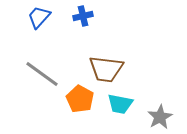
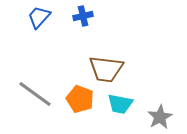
gray line: moved 7 px left, 20 px down
orange pentagon: rotated 8 degrees counterclockwise
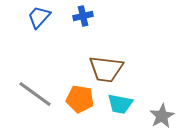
orange pentagon: rotated 12 degrees counterclockwise
gray star: moved 2 px right, 1 px up
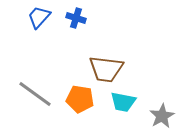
blue cross: moved 7 px left, 2 px down; rotated 30 degrees clockwise
cyan trapezoid: moved 3 px right, 2 px up
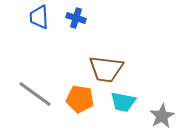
blue trapezoid: rotated 45 degrees counterclockwise
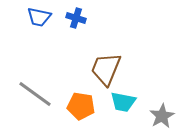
blue trapezoid: rotated 75 degrees counterclockwise
brown trapezoid: rotated 105 degrees clockwise
orange pentagon: moved 1 px right, 7 px down
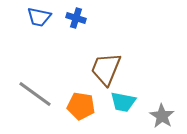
gray star: rotated 10 degrees counterclockwise
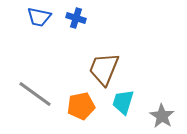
brown trapezoid: moved 2 px left
cyan trapezoid: rotated 96 degrees clockwise
orange pentagon: rotated 20 degrees counterclockwise
